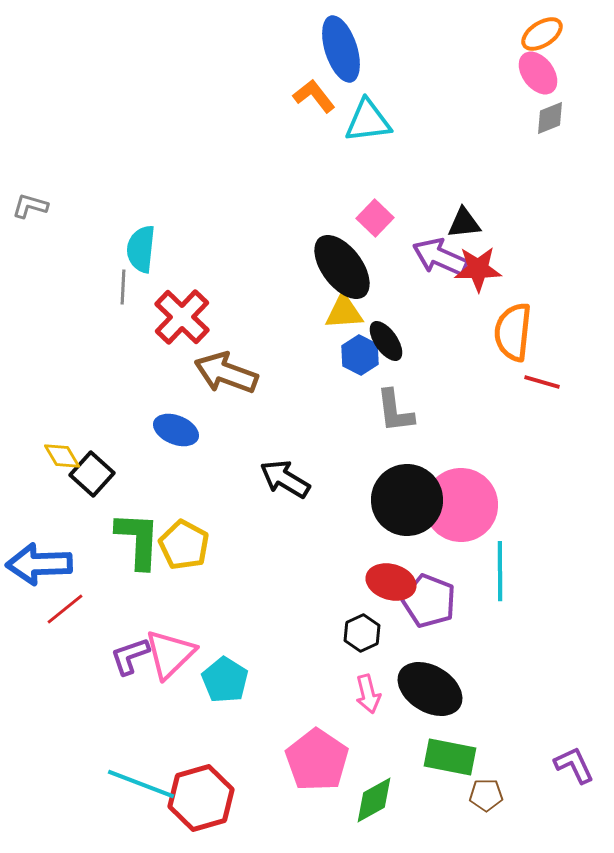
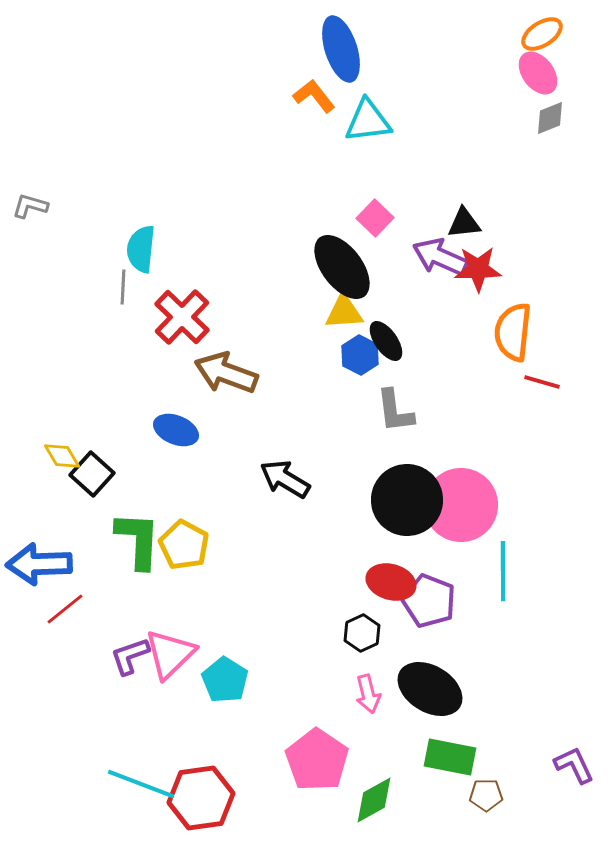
cyan line at (500, 571): moved 3 px right
red hexagon at (201, 798): rotated 8 degrees clockwise
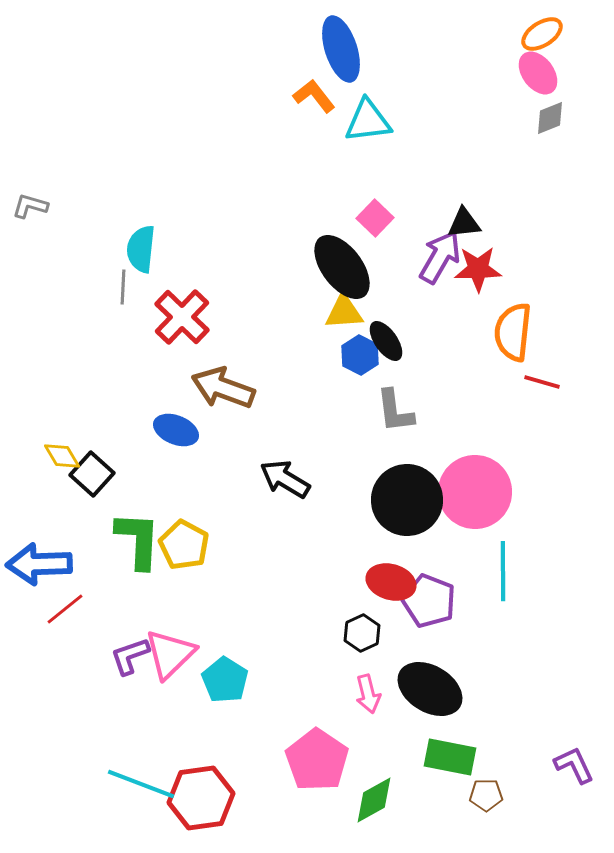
purple arrow at (440, 257): rotated 96 degrees clockwise
brown arrow at (226, 373): moved 3 px left, 15 px down
pink circle at (461, 505): moved 14 px right, 13 px up
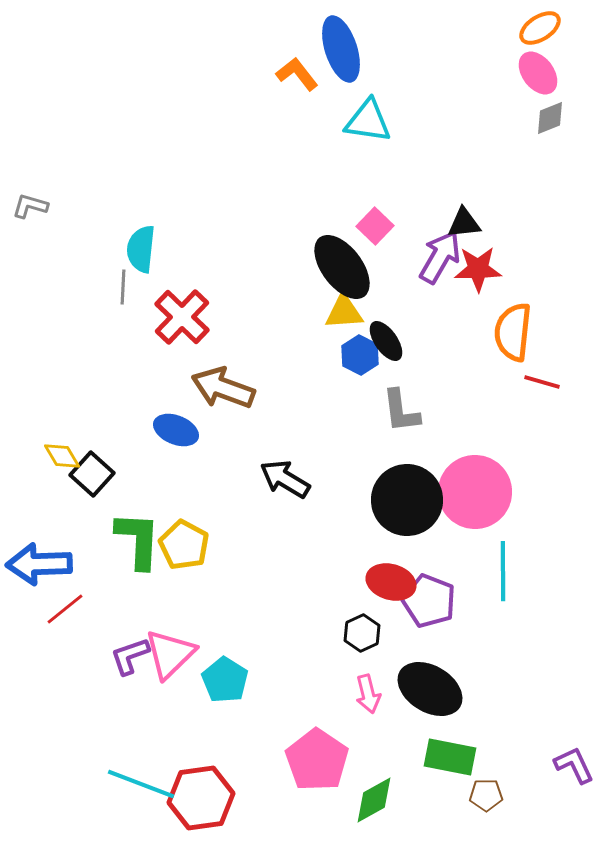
orange ellipse at (542, 34): moved 2 px left, 6 px up
orange L-shape at (314, 96): moved 17 px left, 22 px up
cyan triangle at (368, 121): rotated 15 degrees clockwise
pink square at (375, 218): moved 8 px down
gray L-shape at (395, 411): moved 6 px right
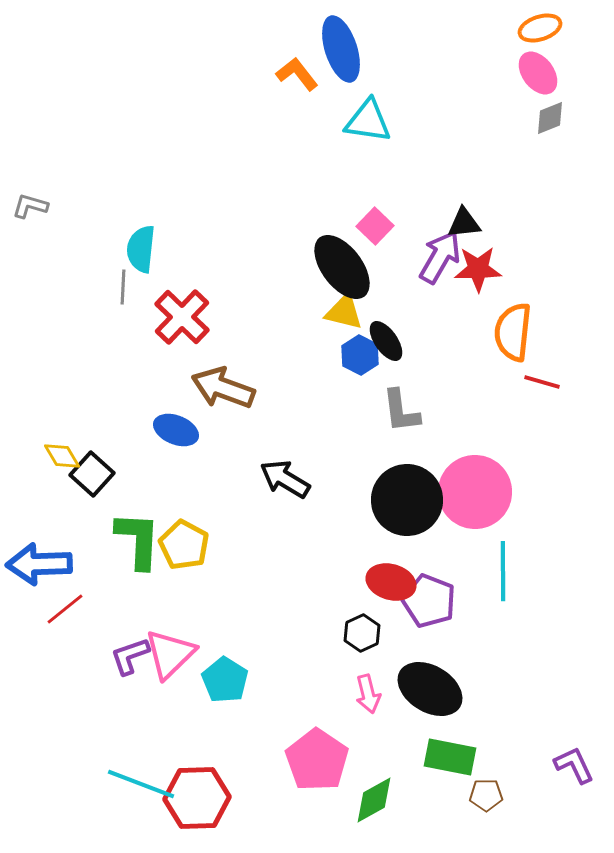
orange ellipse at (540, 28): rotated 15 degrees clockwise
yellow triangle at (344, 312): rotated 18 degrees clockwise
red hexagon at (201, 798): moved 4 px left; rotated 6 degrees clockwise
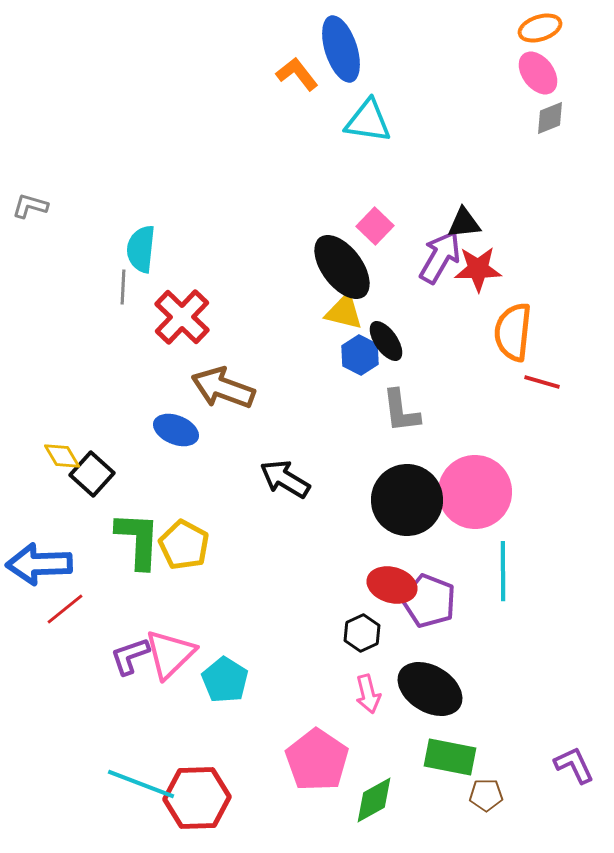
red ellipse at (391, 582): moved 1 px right, 3 px down
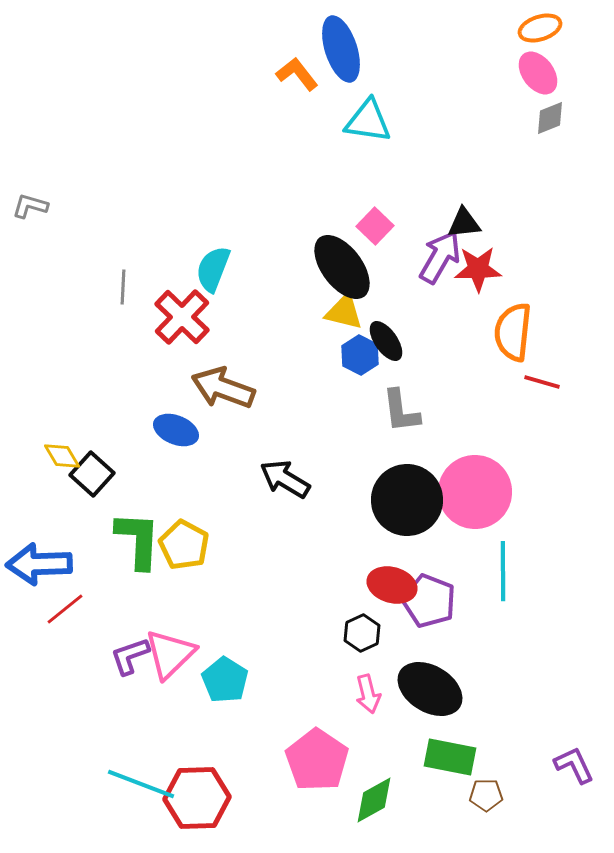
cyan semicircle at (141, 249): moved 72 px right, 20 px down; rotated 15 degrees clockwise
